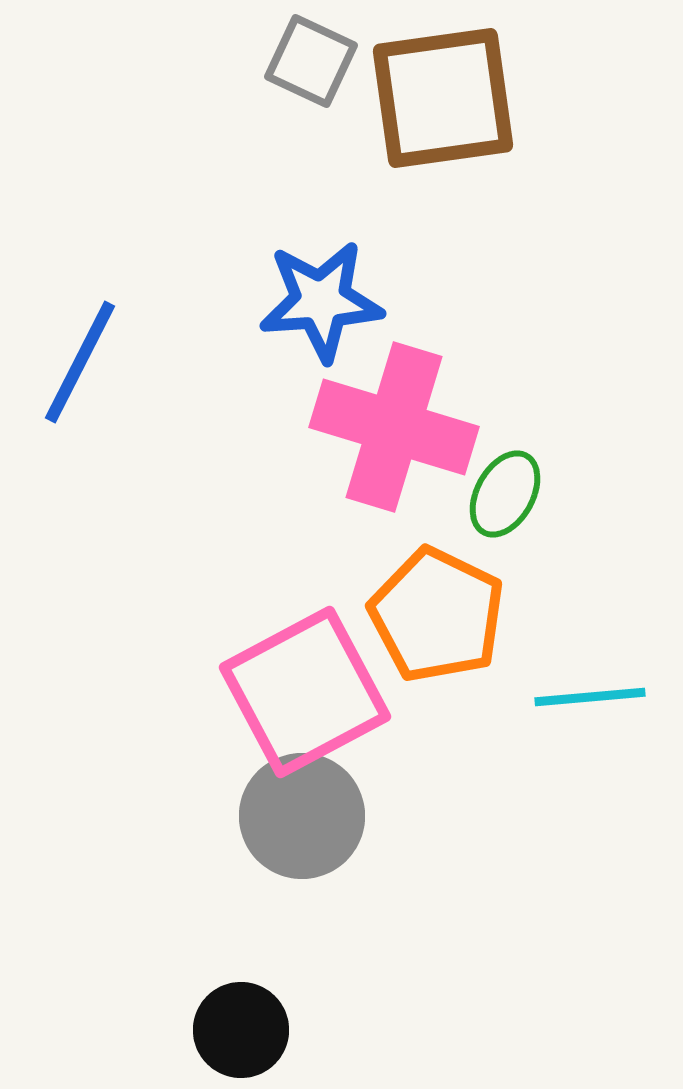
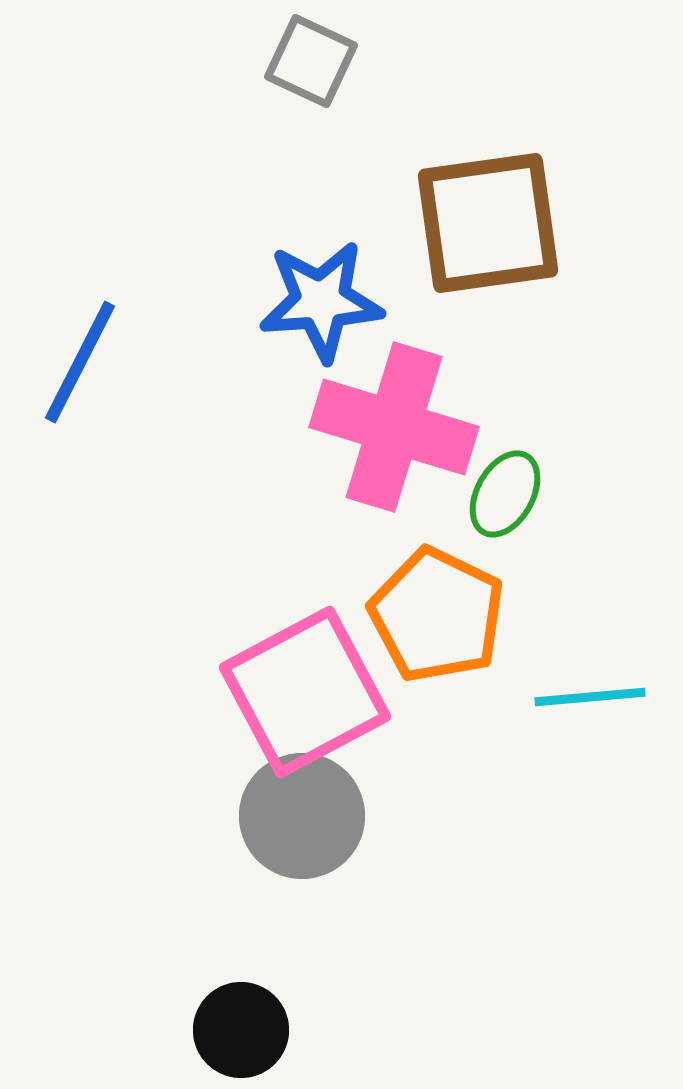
brown square: moved 45 px right, 125 px down
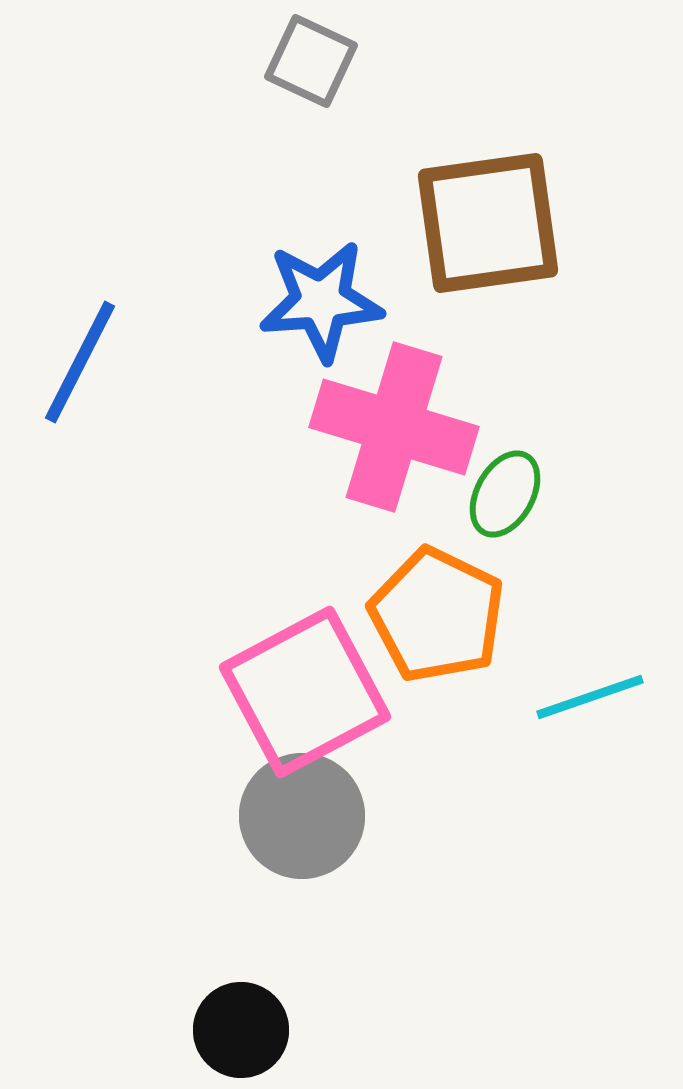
cyan line: rotated 14 degrees counterclockwise
